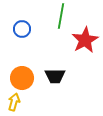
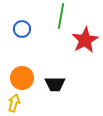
black trapezoid: moved 8 px down
yellow arrow: moved 1 px down
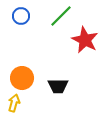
green line: rotated 35 degrees clockwise
blue circle: moved 1 px left, 13 px up
red star: rotated 16 degrees counterclockwise
black trapezoid: moved 3 px right, 2 px down
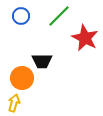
green line: moved 2 px left
red star: moved 2 px up
black trapezoid: moved 16 px left, 25 px up
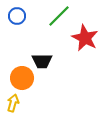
blue circle: moved 4 px left
yellow arrow: moved 1 px left
